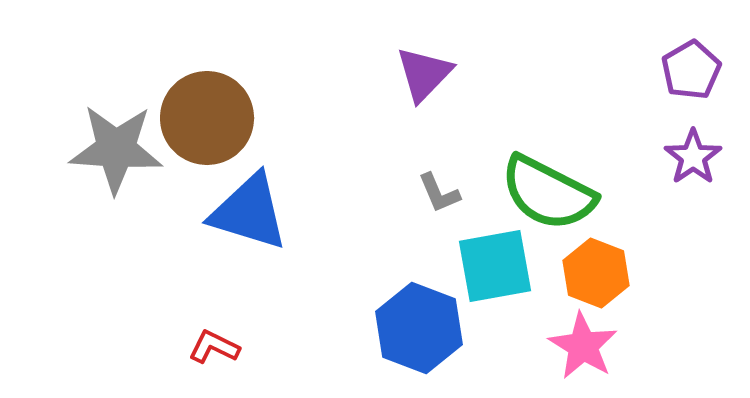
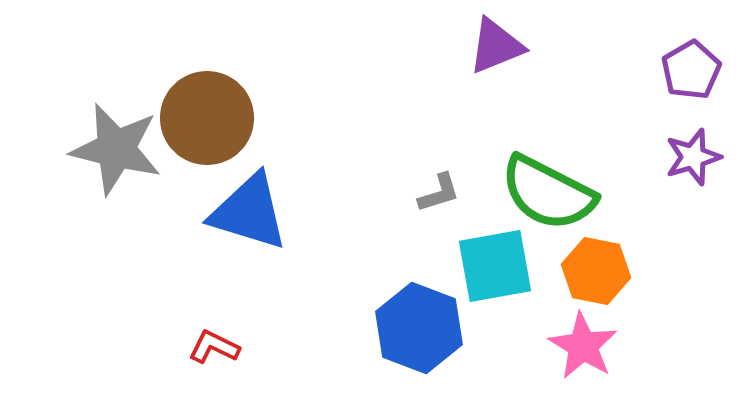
purple triangle: moved 72 px right, 28 px up; rotated 24 degrees clockwise
gray star: rotated 10 degrees clockwise
purple star: rotated 18 degrees clockwise
gray L-shape: rotated 84 degrees counterclockwise
orange hexagon: moved 2 px up; rotated 10 degrees counterclockwise
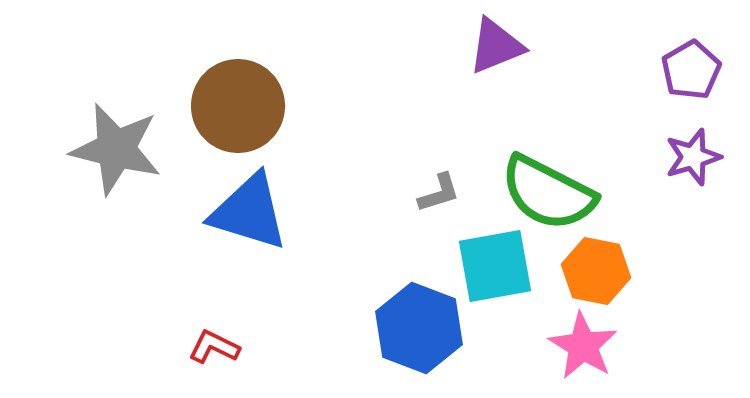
brown circle: moved 31 px right, 12 px up
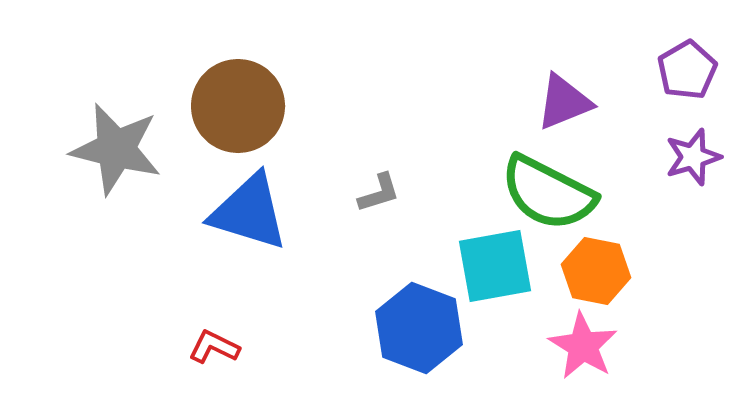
purple triangle: moved 68 px right, 56 px down
purple pentagon: moved 4 px left
gray L-shape: moved 60 px left
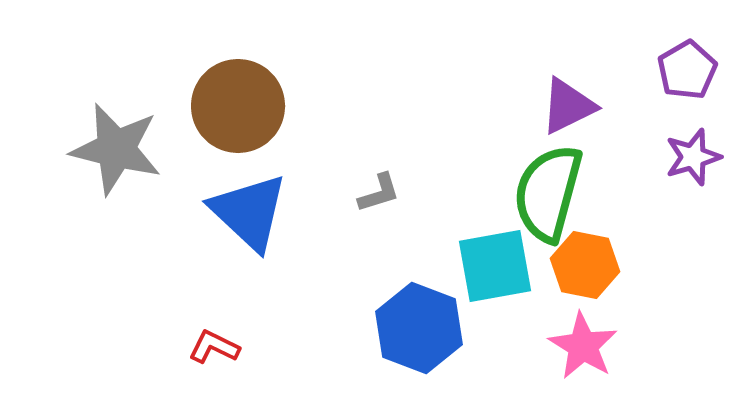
purple triangle: moved 4 px right, 4 px down; rotated 4 degrees counterclockwise
green semicircle: rotated 78 degrees clockwise
blue triangle: rotated 26 degrees clockwise
orange hexagon: moved 11 px left, 6 px up
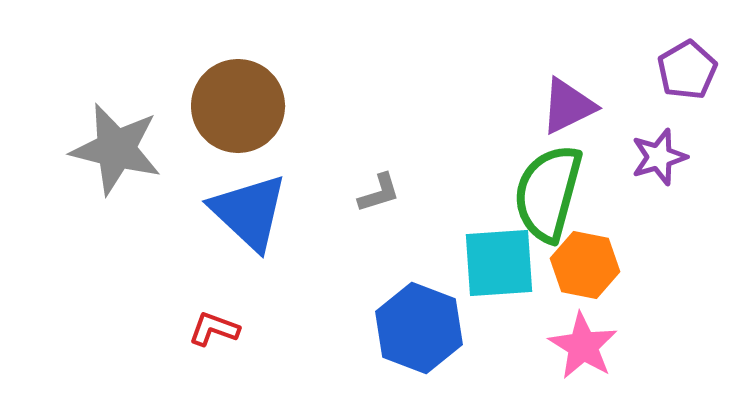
purple star: moved 34 px left
cyan square: moved 4 px right, 3 px up; rotated 6 degrees clockwise
red L-shape: moved 18 px up; rotated 6 degrees counterclockwise
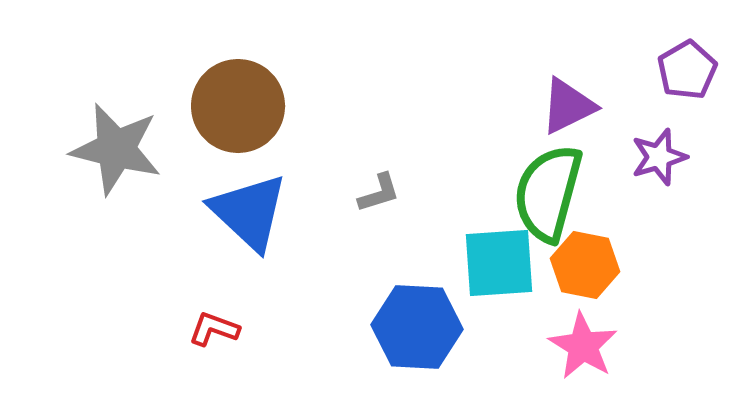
blue hexagon: moved 2 px left, 1 px up; rotated 18 degrees counterclockwise
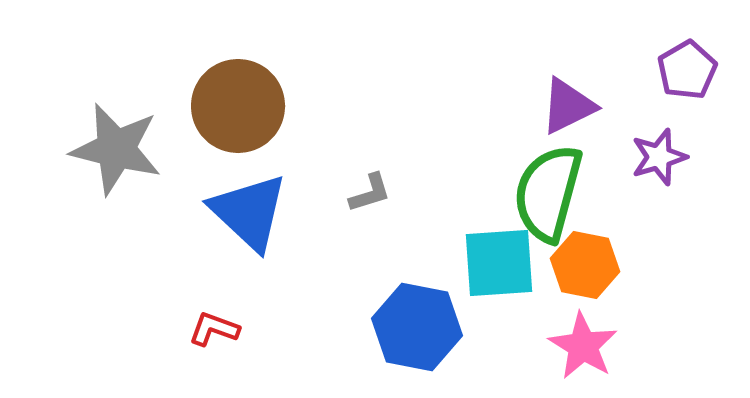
gray L-shape: moved 9 px left
blue hexagon: rotated 8 degrees clockwise
